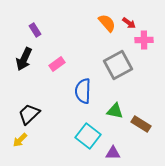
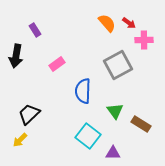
black arrow: moved 8 px left, 3 px up; rotated 15 degrees counterclockwise
green triangle: rotated 42 degrees clockwise
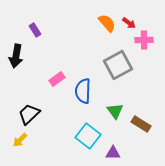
pink rectangle: moved 15 px down
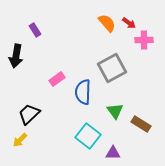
gray square: moved 6 px left, 3 px down
blue semicircle: moved 1 px down
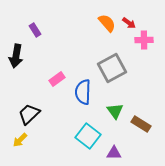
purple triangle: moved 1 px right
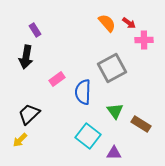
black arrow: moved 10 px right, 1 px down
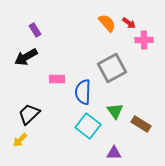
black arrow: rotated 50 degrees clockwise
pink rectangle: rotated 35 degrees clockwise
cyan square: moved 10 px up
